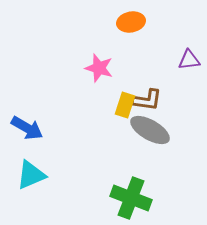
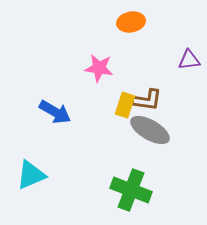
pink star: rotated 8 degrees counterclockwise
blue arrow: moved 28 px right, 16 px up
green cross: moved 8 px up
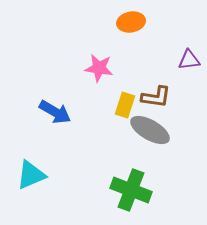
brown L-shape: moved 9 px right, 3 px up
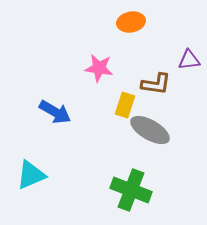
brown L-shape: moved 13 px up
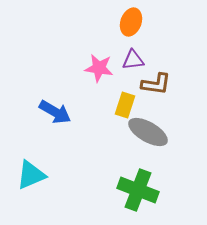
orange ellipse: rotated 60 degrees counterclockwise
purple triangle: moved 56 px left
gray ellipse: moved 2 px left, 2 px down
green cross: moved 7 px right
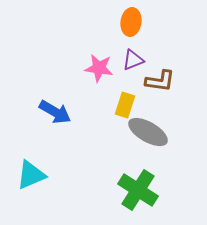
orange ellipse: rotated 12 degrees counterclockwise
purple triangle: rotated 15 degrees counterclockwise
brown L-shape: moved 4 px right, 3 px up
green cross: rotated 12 degrees clockwise
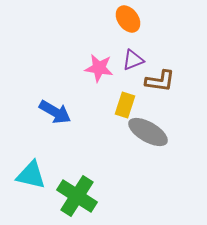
orange ellipse: moved 3 px left, 3 px up; rotated 44 degrees counterclockwise
cyan triangle: rotated 36 degrees clockwise
green cross: moved 61 px left, 6 px down
